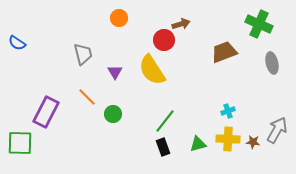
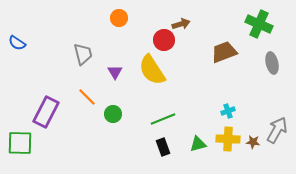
green line: moved 2 px left, 2 px up; rotated 30 degrees clockwise
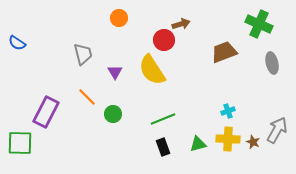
brown star: rotated 16 degrees clockwise
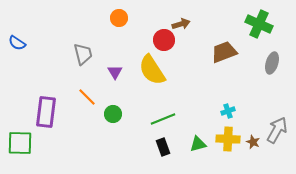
gray ellipse: rotated 30 degrees clockwise
purple rectangle: rotated 20 degrees counterclockwise
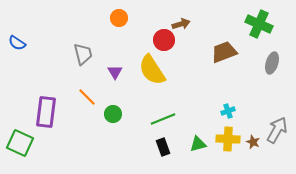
green square: rotated 24 degrees clockwise
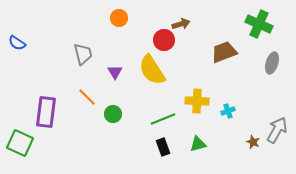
yellow cross: moved 31 px left, 38 px up
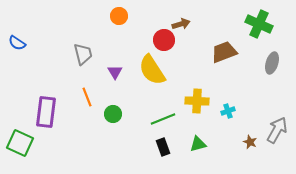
orange circle: moved 2 px up
orange line: rotated 24 degrees clockwise
brown star: moved 3 px left
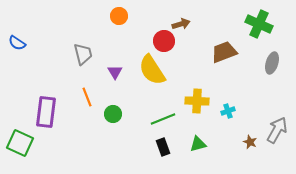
red circle: moved 1 px down
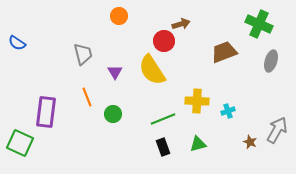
gray ellipse: moved 1 px left, 2 px up
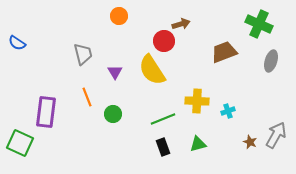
gray arrow: moved 1 px left, 5 px down
